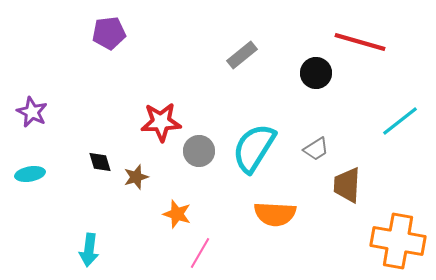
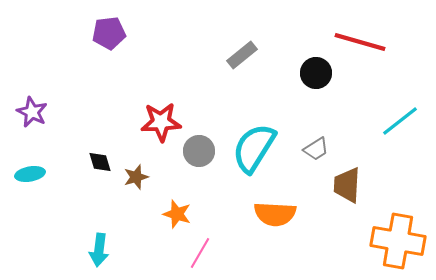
cyan arrow: moved 10 px right
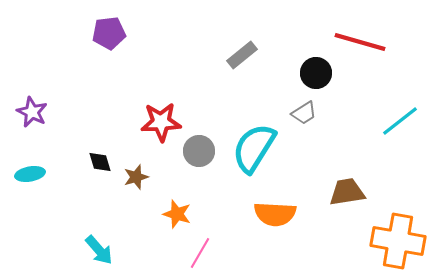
gray trapezoid: moved 12 px left, 36 px up
brown trapezoid: moved 7 px down; rotated 78 degrees clockwise
cyan arrow: rotated 48 degrees counterclockwise
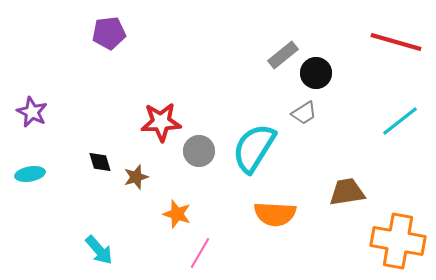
red line: moved 36 px right
gray rectangle: moved 41 px right
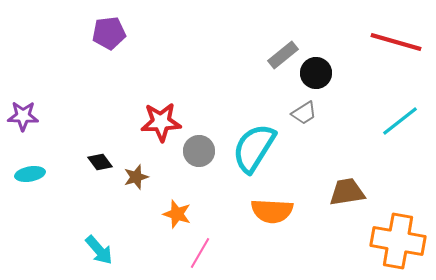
purple star: moved 9 px left, 4 px down; rotated 24 degrees counterclockwise
black diamond: rotated 20 degrees counterclockwise
orange semicircle: moved 3 px left, 3 px up
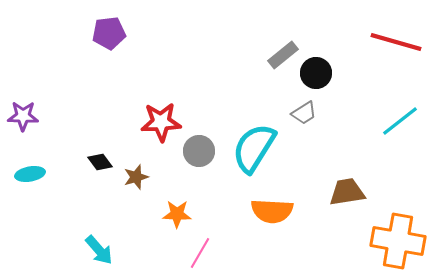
orange star: rotated 16 degrees counterclockwise
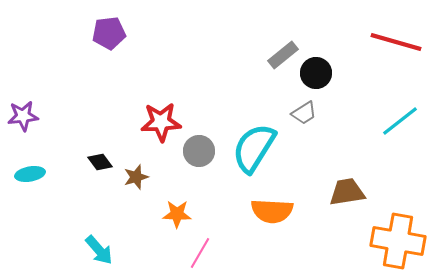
purple star: rotated 8 degrees counterclockwise
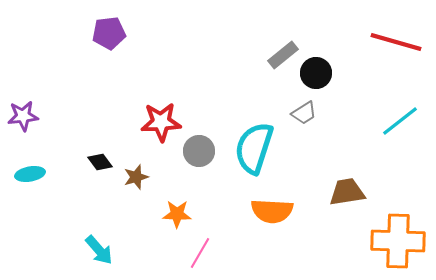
cyan semicircle: rotated 14 degrees counterclockwise
orange cross: rotated 8 degrees counterclockwise
